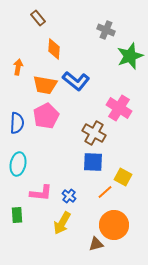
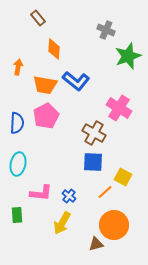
green star: moved 2 px left
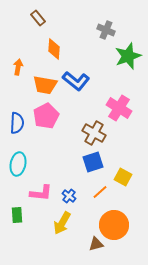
blue square: rotated 20 degrees counterclockwise
orange line: moved 5 px left
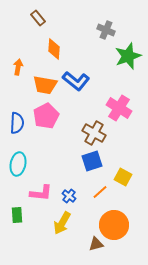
blue square: moved 1 px left, 1 px up
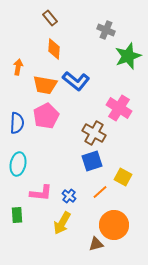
brown rectangle: moved 12 px right
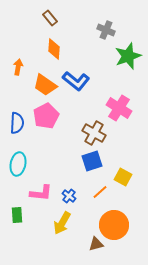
orange trapezoid: rotated 25 degrees clockwise
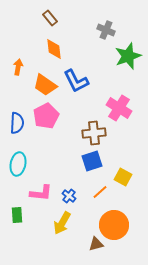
orange diamond: rotated 10 degrees counterclockwise
blue L-shape: rotated 24 degrees clockwise
brown cross: rotated 35 degrees counterclockwise
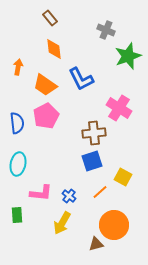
blue L-shape: moved 5 px right, 2 px up
blue semicircle: rotated 10 degrees counterclockwise
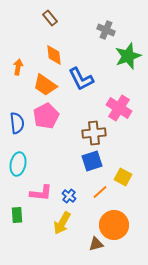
orange diamond: moved 6 px down
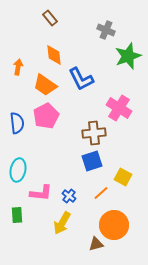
cyan ellipse: moved 6 px down
orange line: moved 1 px right, 1 px down
